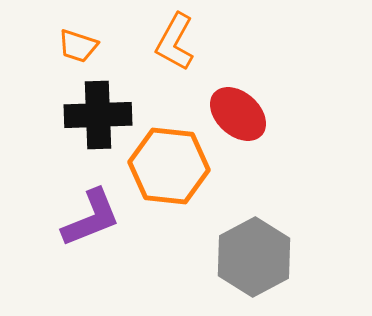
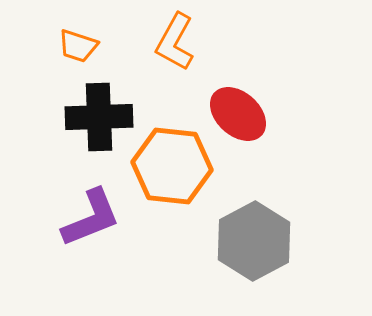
black cross: moved 1 px right, 2 px down
orange hexagon: moved 3 px right
gray hexagon: moved 16 px up
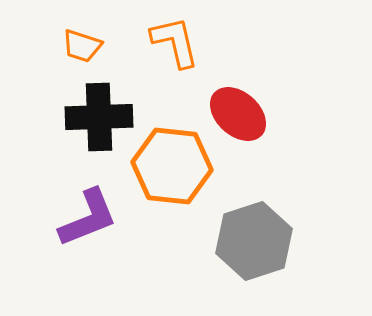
orange L-shape: rotated 138 degrees clockwise
orange trapezoid: moved 4 px right
purple L-shape: moved 3 px left
gray hexagon: rotated 10 degrees clockwise
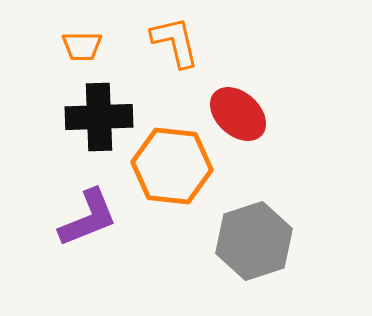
orange trapezoid: rotated 18 degrees counterclockwise
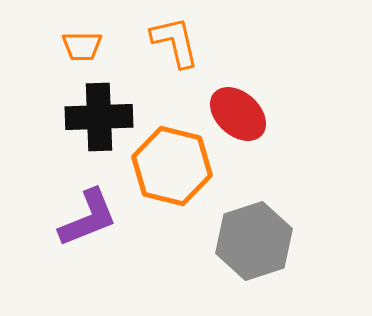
orange hexagon: rotated 8 degrees clockwise
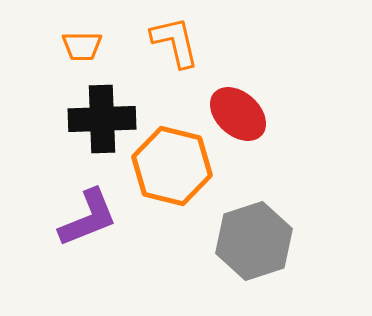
black cross: moved 3 px right, 2 px down
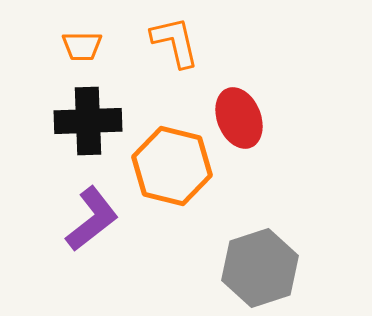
red ellipse: moved 1 px right, 4 px down; rotated 26 degrees clockwise
black cross: moved 14 px left, 2 px down
purple L-shape: moved 4 px right, 1 px down; rotated 16 degrees counterclockwise
gray hexagon: moved 6 px right, 27 px down
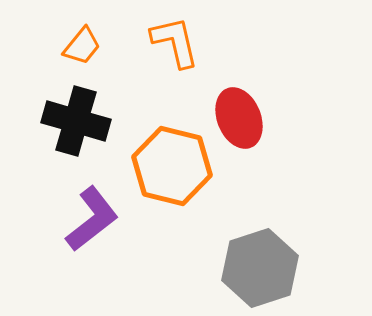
orange trapezoid: rotated 51 degrees counterclockwise
black cross: moved 12 px left; rotated 18 degrees clockwise
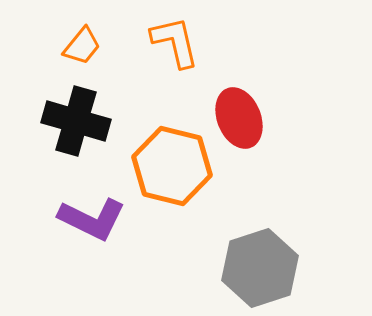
purple L-shape: rotated 64 degrees clockwise
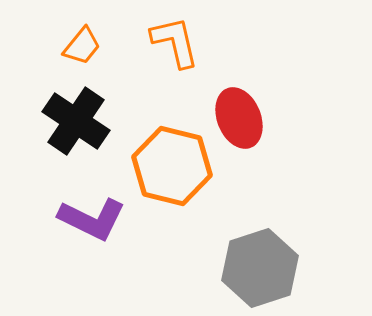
black cross: rotated 18 degrees clockwise
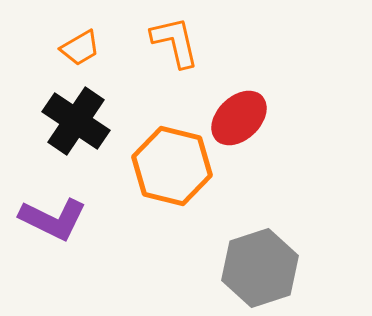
orange trapezoid: moved 2 px left, 2 px down; rotated 21 degrees clockwise
red ellipse: rotated 68 degrees clockwise
purple L-shape: moved 39 px left
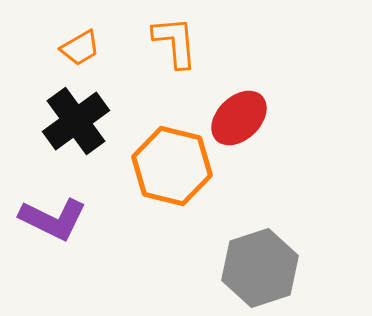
orange L-shape: rotated 8 degrees clockwise
black cross: rotated 20 degrees clockwise
